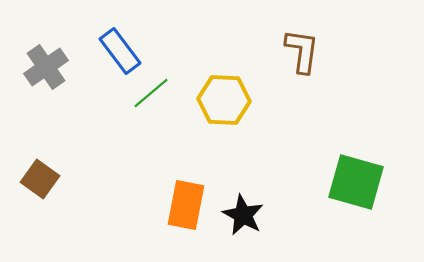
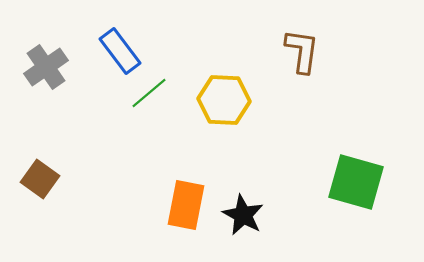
green line: moved 2 px left
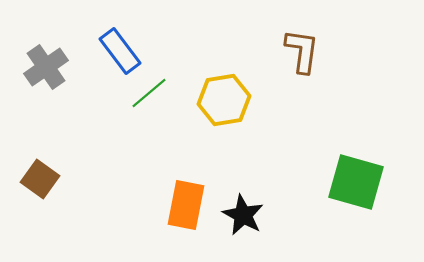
yellow hexagon: rotated 12 degrees counterclockwise
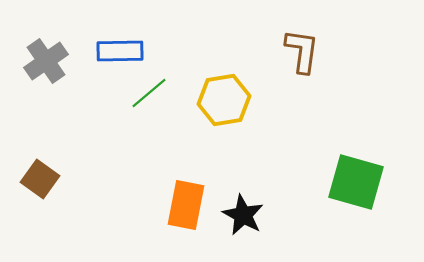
blue rectangle: rotated 54 degrees counterclockwise
gray cross: moved 6 px up
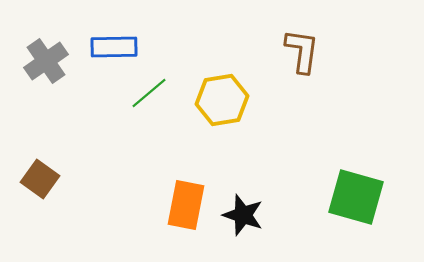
blue rectangle: moved 6 px left, 4 px up
yellow hexagon: moved 2 px left
green square: moved 15 px down
black star: rotated 9 degrees counterclockwise
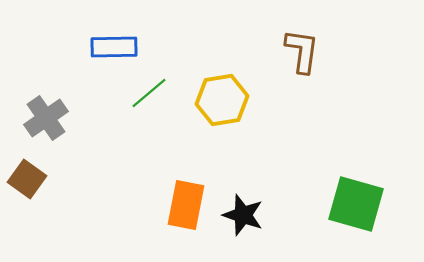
gray cross: moved 57 px down
brown square: moved 13 px left
green square: moved 7 px down
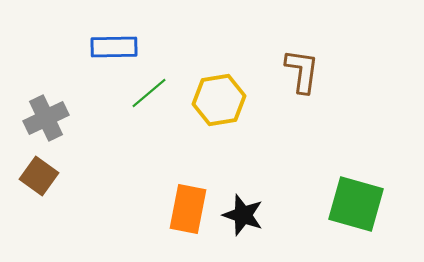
brown L-shape: moved 20 px down
yellow hexagon: moved 3 px left
gray cross: rotated 9 degrees clockwise
brown square: moved 12 px right, 3 px up
orange rectangle: moved 2 px right, 4 px down
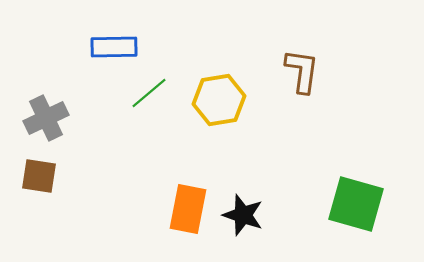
brown square: rotated 27 degrees counterclockwise
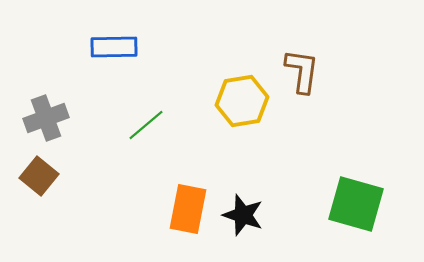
green line: moved 3 px left, 32 px down
yellow hexagon: moved 23 px right, 1 px down
gray cross: rotated 6 degrees clockwise
brown square: rotated 30 degrees clockwise
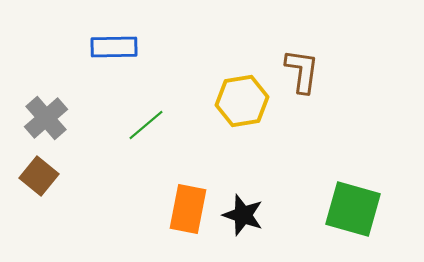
gray cross: rotated 21 degrees counterclockwise
green square: moved 3 px left, 5 px down
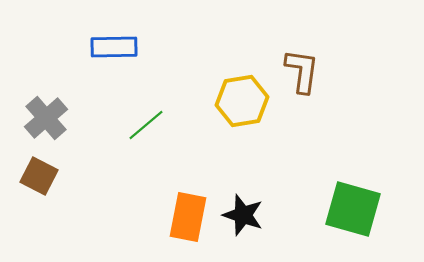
brown square: rotated 12 degrees counterclockwise
orange rectangle: moved 8 px down
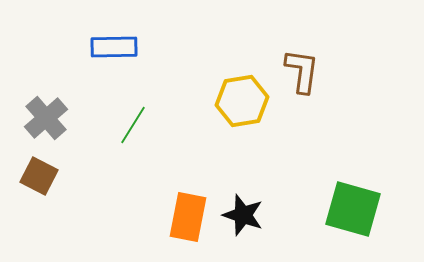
green line: moved 13 px left; rotated 18 degrees counterclockwise
